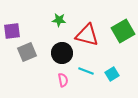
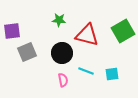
cyan square: rotated 24 degrees clockwise
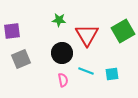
red triangle: rotated 45 degrees clockwise
gray square: moved 6 px left, 7 px down
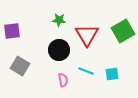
black circle: moved 3 px left, 3 px up
gray square: moved 1 px left, 7 px down; rotated 36 degrees counterclockwise
